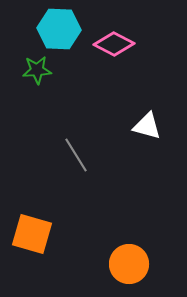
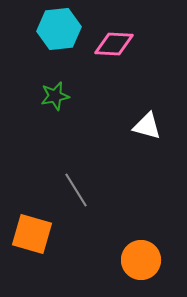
cyan hexagon: rotated 9 degrees counterclockwise
pink diamond: rotated 24 degrees counterclockwise
green star: moved 18 px right, 26 px down; rotated 8 degrees counterclockwise
gray line: moved 35 px down
orange circle: moved 12 px right, 4 px up
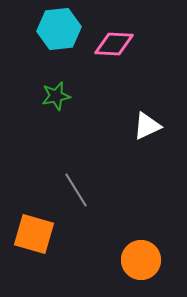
green star: moved 1 px right
white triangle: rotated 40 degrees counterclockwise
orange square: moved 2 px right
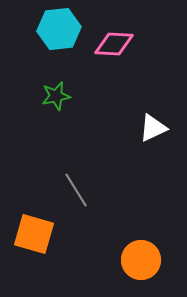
white triangle: moved 6 px right, 2 px down
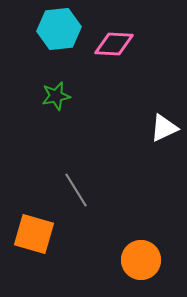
white triangle: moved 11 px right
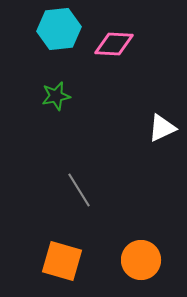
white triangle: moved 2 px left
gray line: moved 3 px right
orange square: moved 28 px right, 27 px down
